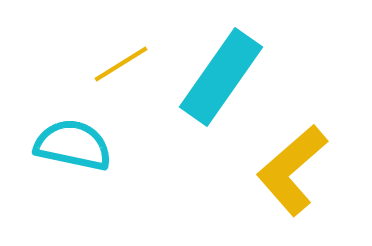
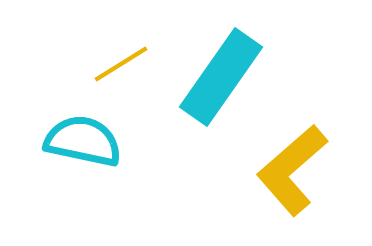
cyan semicircle: moved 10 px right, 4 px up
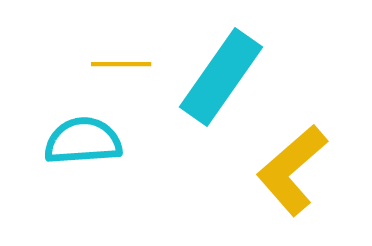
yellow line: rotated 32 degrees clockwise
cyan semicircle: rotated 16 degrees counterclockwise
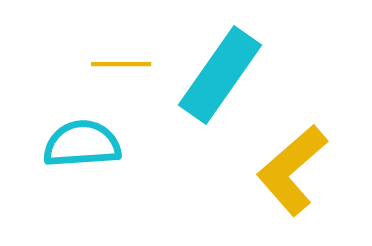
cyan rectangle: moved 1 px left, 2 px up
cyan semicircle: moved 1 px left, 3 px down
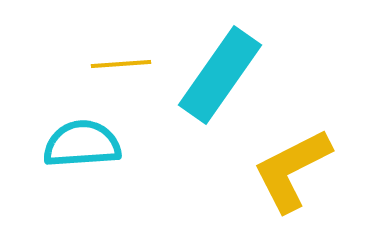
yellow line: rotated 4 degrees counterclockwise
yellow L-shape: rotated 14 degrees clockwise
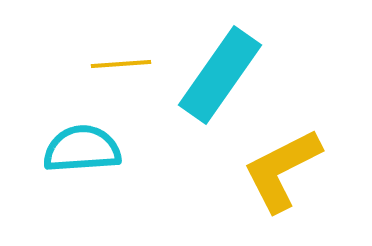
cyan semicircle: moved 5 px down
yellow L-shape: moved 10 px left
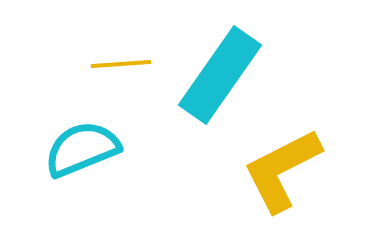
cyan semicircle: rotated 18 degrees counterclockwise
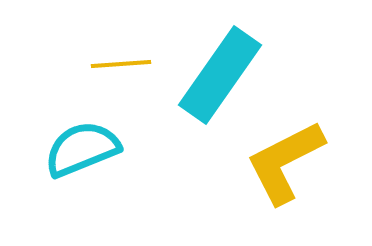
yellow L-shape: moved 3 px right, 8 px up
